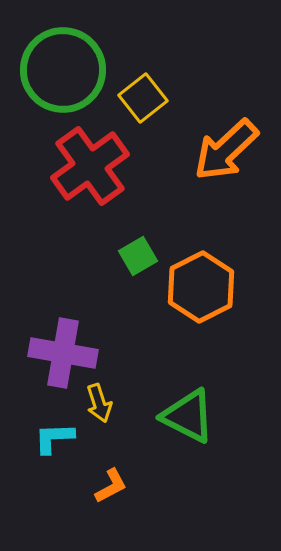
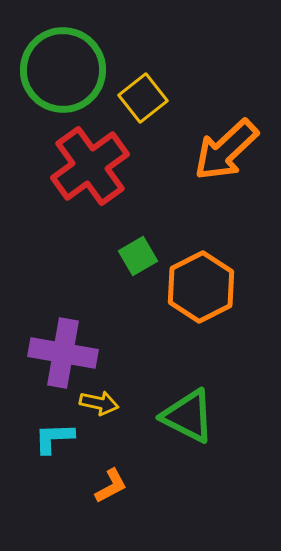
yellow arrow: rotated 60 degrees counterclockwise
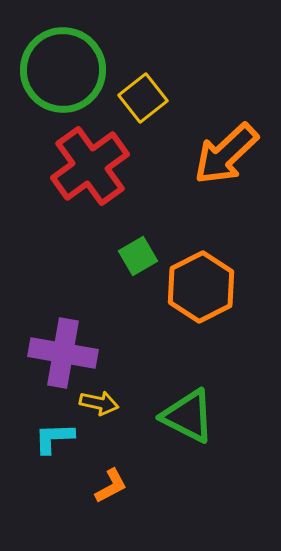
orange arrow: moved 4 px down
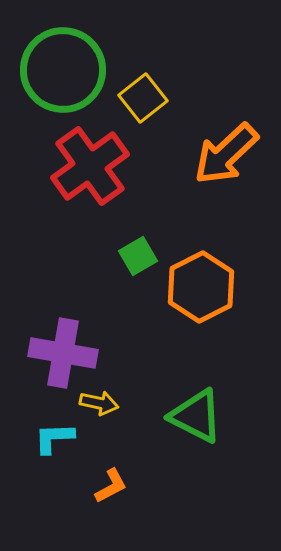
green triangle: moved 8 px right
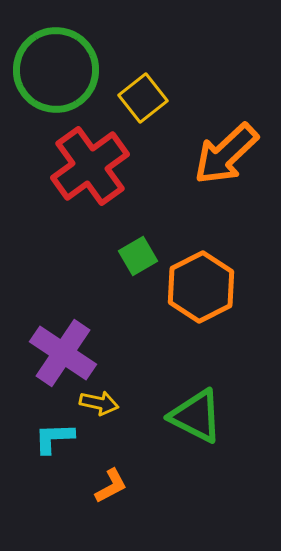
green circle: moved 7 px left
purple cross: rotated 24 degrees clockwise
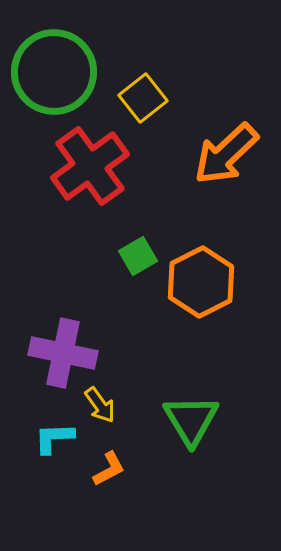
green circle: moved 2 px left, 2 px down
orange hexagon: moved 5 px up
purple cross: rotated 22 degrees counterclockwise
yellow arrow: moved 1 px right, 2 px down; rotated 42 degrees clockwise
green triangle: moved 5 px left, 4 px down; rotated 32 degrees clockwise
orange L-shape: moved 2 px left, 17 px up
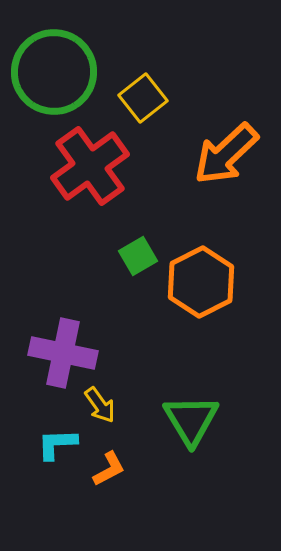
cyan L-shape: moved 3 px right, 6 px down
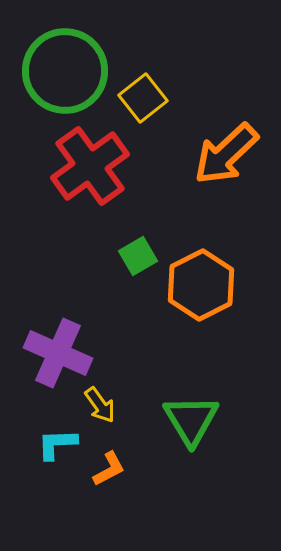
green circle: moved 11 px right, 1 px up
orange hexagon: moved 3 px down
purple cross: moved 5 px left; rotated 12 degrees clockwise
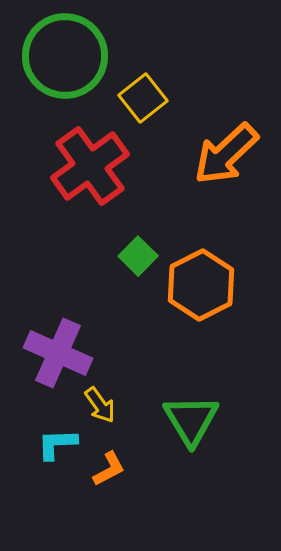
green circle: moved 15 px up
green square: rotated 15 degrees counterclockwise
